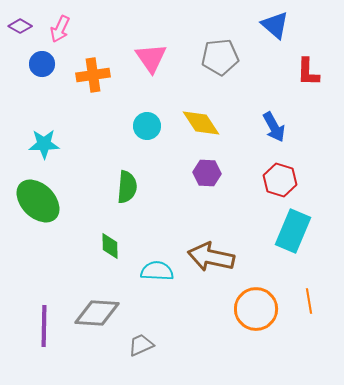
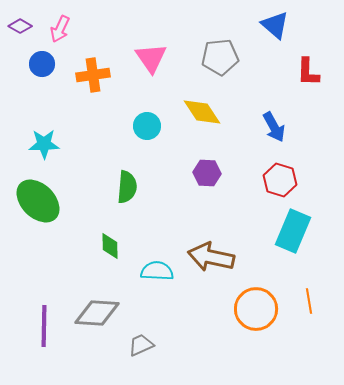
yellow diamond: moved 1 px right, 11 px up
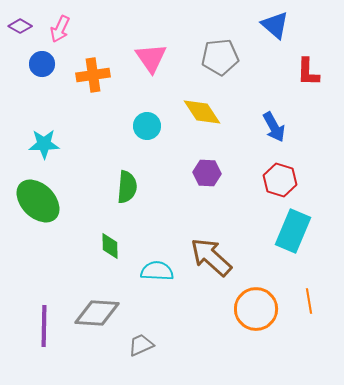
brown arrow: rotated 30 degrees clockwise
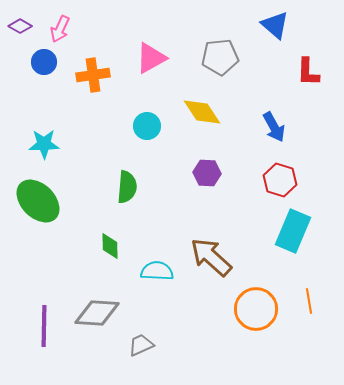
pink triangle: rotated 36 degrees clockwise
blue circle: moved 2 px right, 2 px up
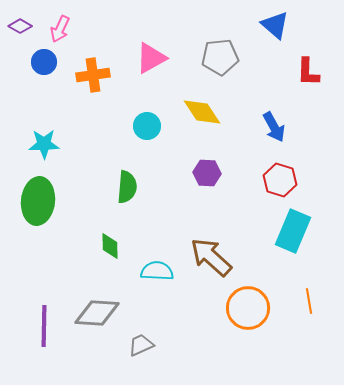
green ellipse: rotated 51 degrees clockwise
orange circle: moved 8 px left, 1 px up
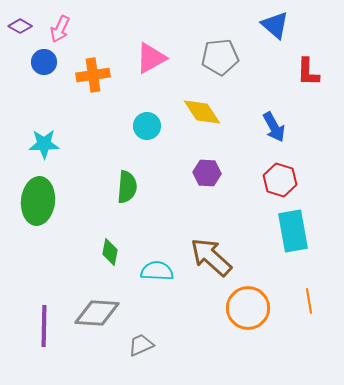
cyan rectangle: rotated 33 degrees counterclockwise
green diamond: moved 6 px down; rotated 12 degrees clockwise
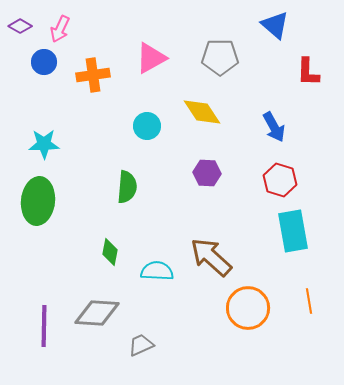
gray pentagon: rotated 6 degrees clockwise
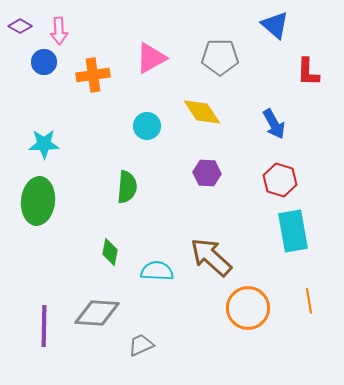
pink arrow: moved 1 px left, 2 px down; rotated 28 degrees counterclockwise
blue arrow: moved 3 px up
